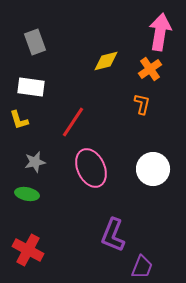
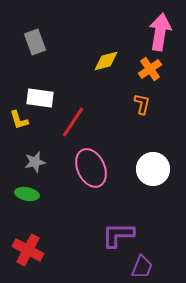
white rectangle: moved 9 px right, 11 px down
purple L-shape: moved 5 px right; rotated 68 degrees clockwise
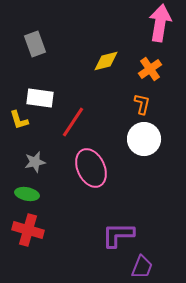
pink arrow: moved 9 px up
gray rectangle: moved 2 px down
white circle: moved 9 px left, 30 px up
red cross: moved 20 px up; rotated 12 degrees counterclockwise
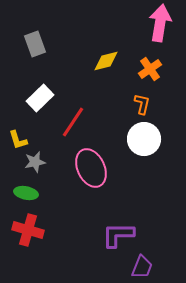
white rectangle: rotated 52 degrees counterclockwise
yellow L-shape: moved 1 px left, 20 px down
green ellipse: moved 1 px left, 1 px up
